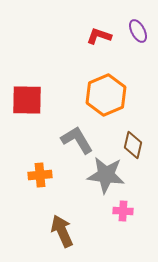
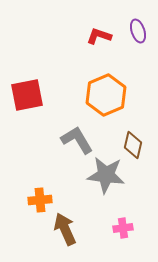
purple ellipse: rotated 10 degrees clockwise
red square: moved 5 px up; rotated 12 degrees counterclockwise
orange cross: moved 25 px down
pink cross: moved 17 px down; rotated 12 degrees counterclockwise
brown arrow: moved 3 px right, 2 px up
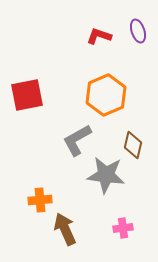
gray L-shape: rotated 88 degrees counterclockwise
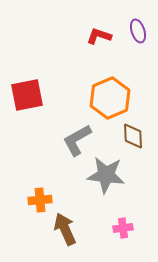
orange hexagon: moved 4 px right, 3 px down
brown diamond: moved 9 px up; rotated 16 degrees counterclockwise
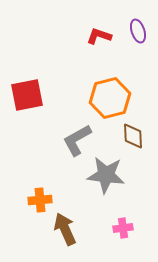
orange hexagon: rotated 9 degrees clockwise
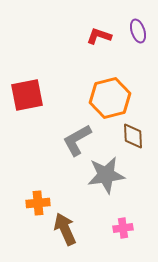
gray star: rotated 15 degrees counterclockwise
orange cross: moved 2 px left, 3 px down
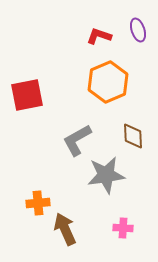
purple ellipse: moved 1 px up
orange hexagon: moved 2 px left, 16 px up; rotated 9 degrees counterclockwise
pink cross: rotated 12 degrees clockwise
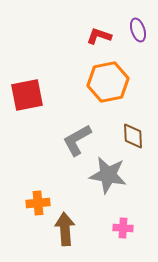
orange hexagon: rotated 12 degrees clockwise
gray star: moved 2 px right; rotated 18 degrees clockwise
brown arrow: rotated 20 degrees clockwise
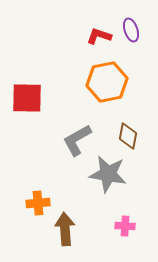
purple ellipse: moved 7 px left
orange hexagon: moved 1 px left
red square: moved 3 px down; rotated 12 degrees clockwise
brown diamond: moved 5 px left; rotated 12 degrees clockwise
gray star: moved 1 px up
pink cross: moved 2 px right, 2 px up
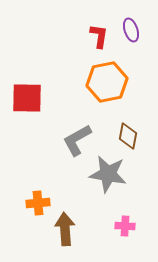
red L-shape: rotated 80 degrees clockwise
